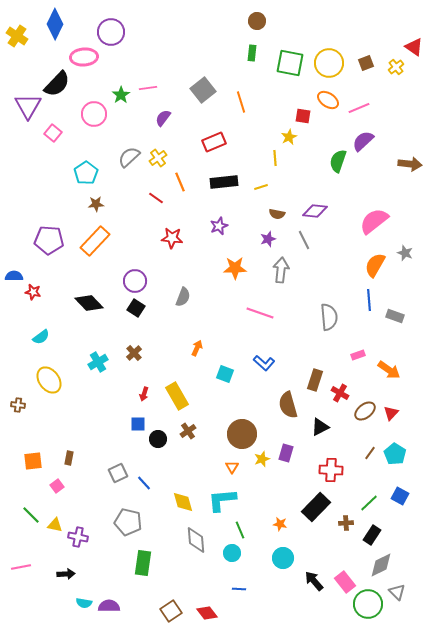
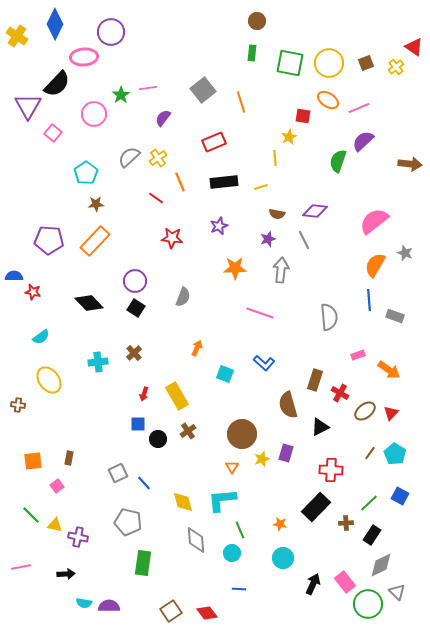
cyan cross at (98, 362): rotated 24 degrees clockwise
black arrow at (314, 581): moved 1 px left, 3 px down; rotated 65 degrees clockwise
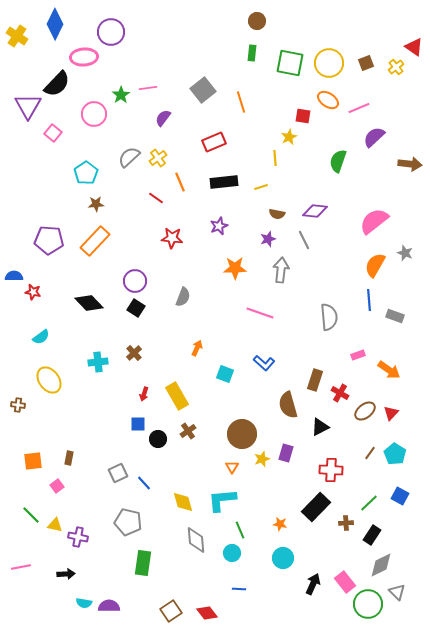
purple semicircle at (363, 141): moved 11 px right, 4 px up
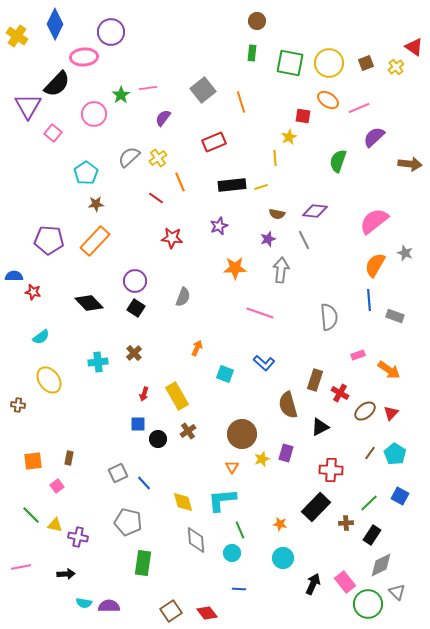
black rectangle at (224, 182): moved 8 px right, 3 px down
